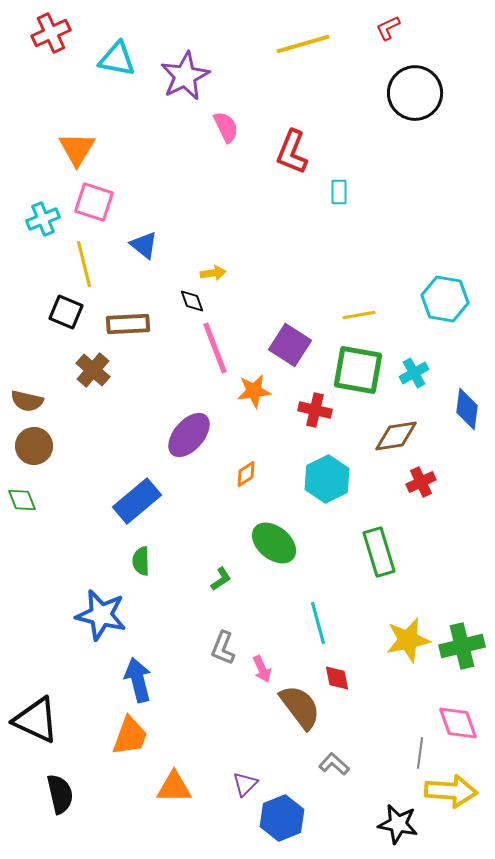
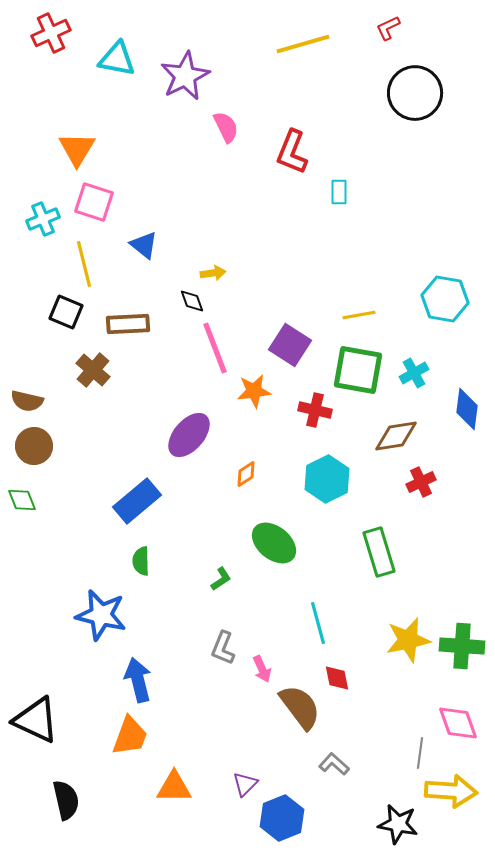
green cross at (462, 646): rotated 18 degrees clockwise
black semicircle at (60, 794): moved 6 px right, 6 px down
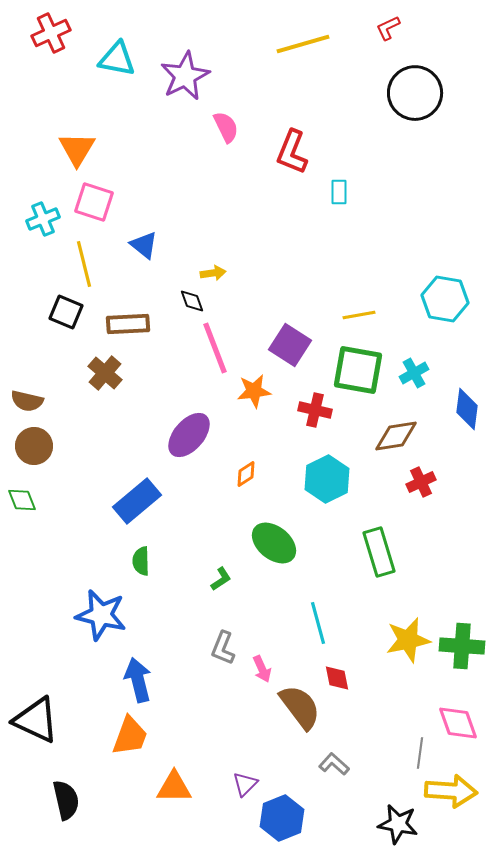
brown cross at (93, 370): moved 12 px right, 3 px down
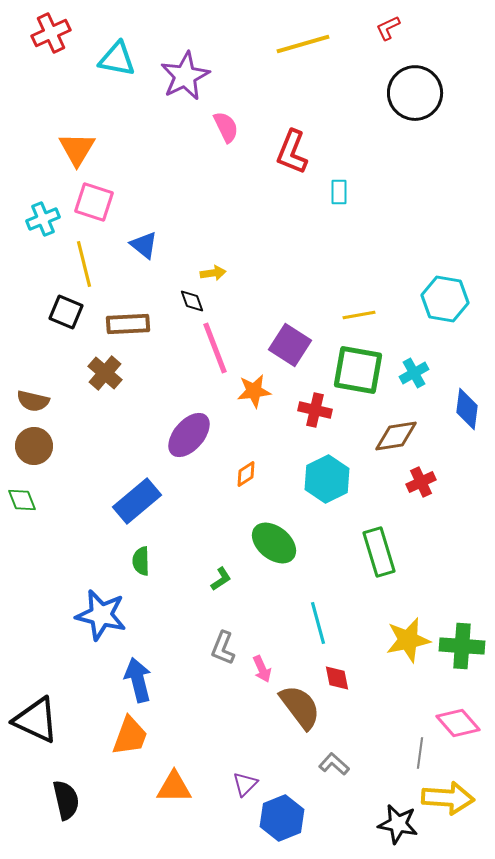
brown semicircle at (27, 401): moved 6 px right
pink diamond at (458, 723): rotated 21 degrees counterclockwise
yellow arrow at (451, 791): moved 3 px left, 7 px down
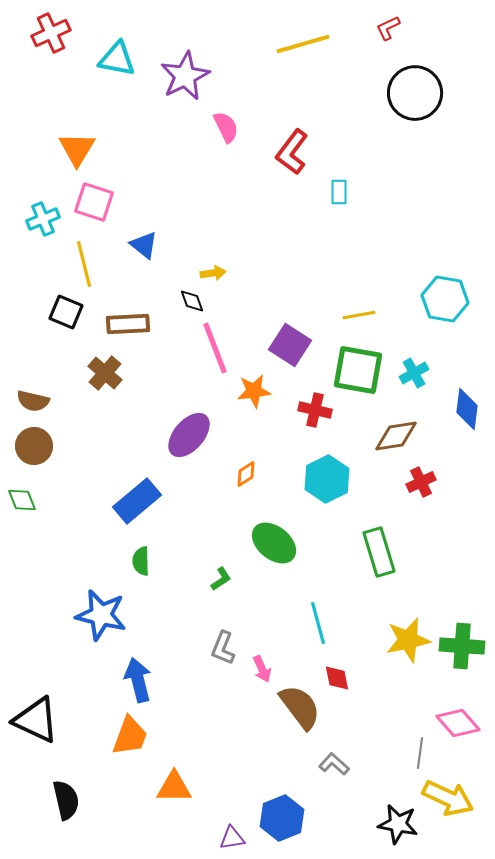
red L-shape at (292, 152): rotated 15 degrees clockwise
purple triangle at (245, 784): moved 13 px left, 54 px down; rotated 36 degrees clockwise
yellow arrow at (448, 798): rotated 21 degrees clockwise
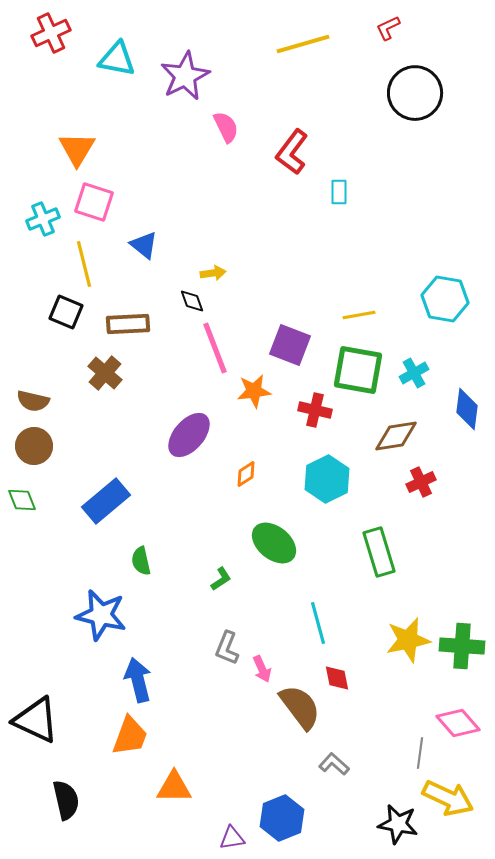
purple square at (290, 345): rotated 12 degrees counterclockwise
blue rectangle at (137, 501): moved 31 px left
green semicircle at (141, 561): rotated 12 degrees counterclockwise
gray L-shape at (223, 648): moved 4 px right
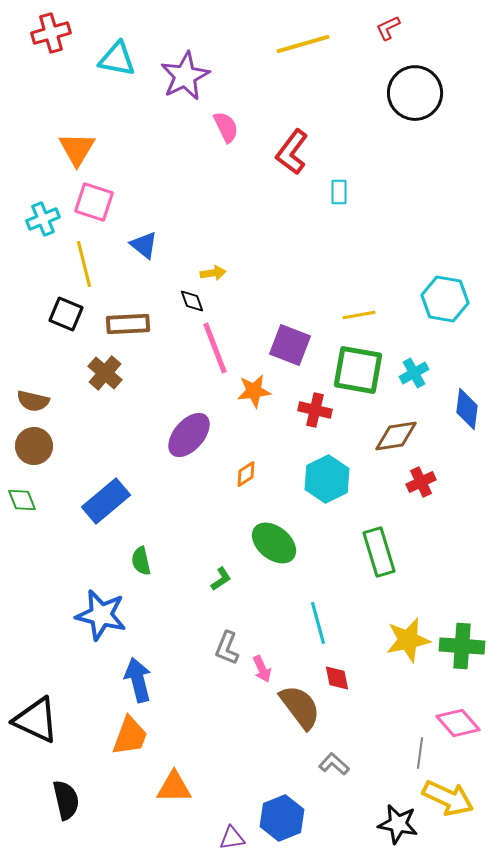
red cross at (51, 33): rotated 9 degrees clockwise
black square at (66, 312): moved 2 px down
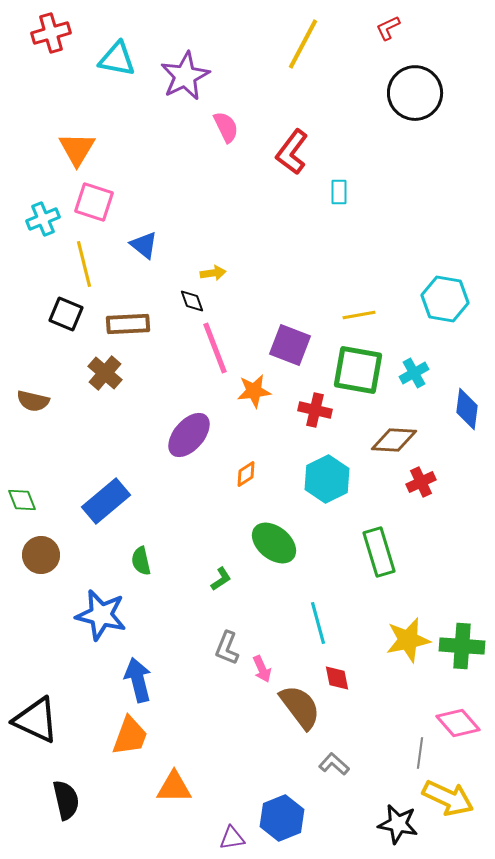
yellow line at (303, 44): rotated 46 degrees counterclockwise
brown diamond at (396, 436): moved 2 px left, 4 px down; rotated 12 degrees clockwise
brown circle at (34, 446): moved 7 px right, 109 px down
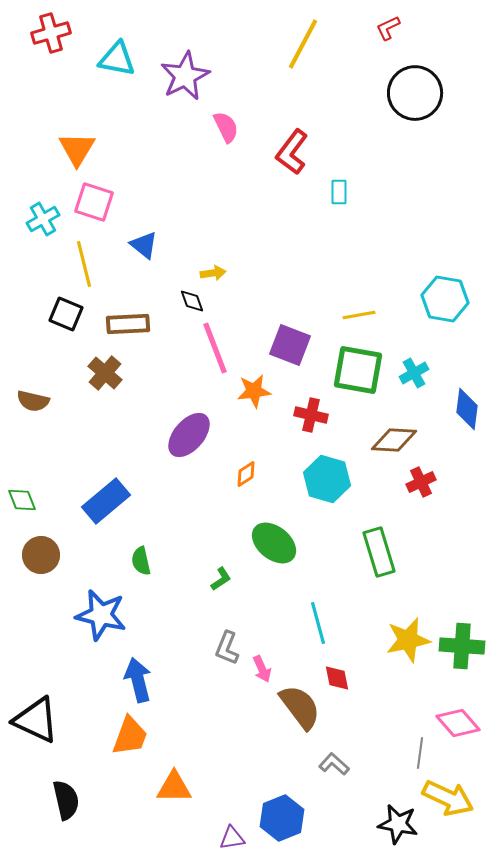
cyan cross at (43, 219): rotated 8 degrees counterclockwise
red cross at (315, 410): moved 4 px left, 5 px down
cyan hexagon at (327, 479): rotated 18 degrees counterclockwise
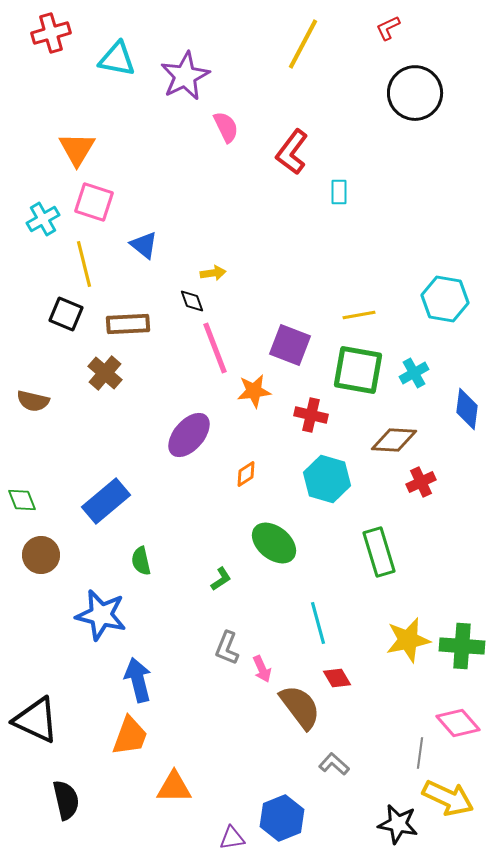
red diamond at (337, 678): rotated 20 degrees counterclockwise
